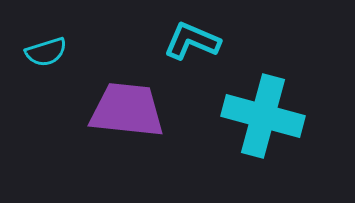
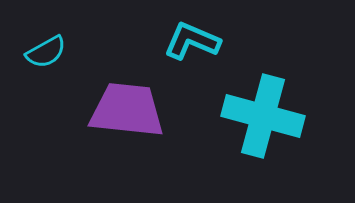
cyan semicircle: rotated 12 degrees counterclockwise
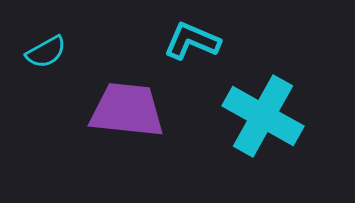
cyan cross: rotated 14 degrees clockwise
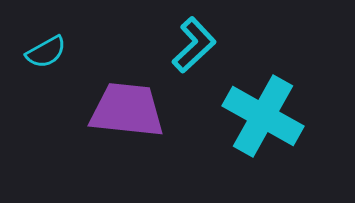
cyan L-shape: moved 2 px right, 4 px down; rotated 114 degrees clockwise
